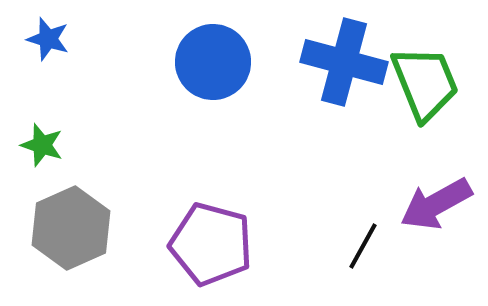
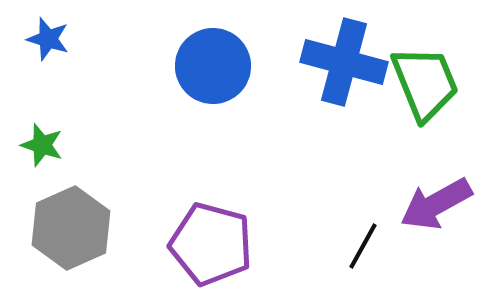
blue circle: moved 4 px down
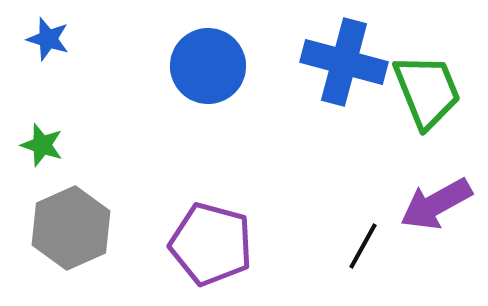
blue circle: moved 5 px left
green trapezoid: moved 2 px right, 8 px down
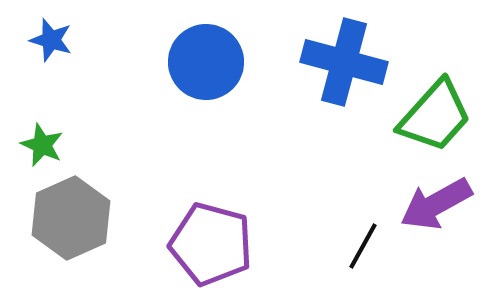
blue star: moved 3 px right, 1 px down
blue circle: moved 2 px left, 4 px up
green trapezoid: moved 8 px right, 25 px down; rotated 64 degrees clockwise
green star: rotated 6 degrees clockwise
gray hexagon: moved 10 px up
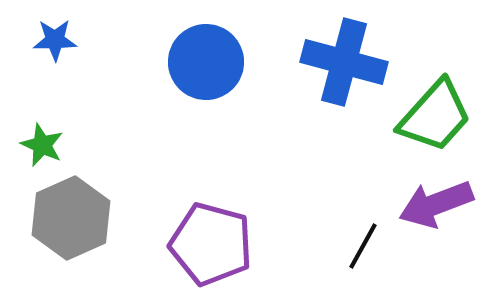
blue star: moved 4 px right; rotated 18 degrees counterclockwise
purple arrow: rotated 8 degrees clockwise
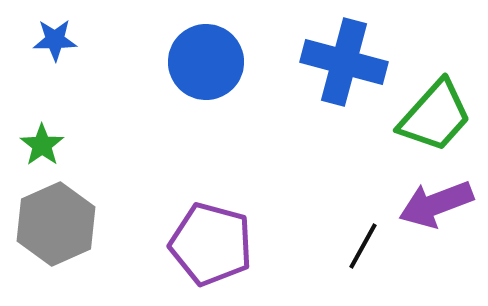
green star: rotated 12 degrees clockwise
gray hexagon: moved 15 px left, 6 px down
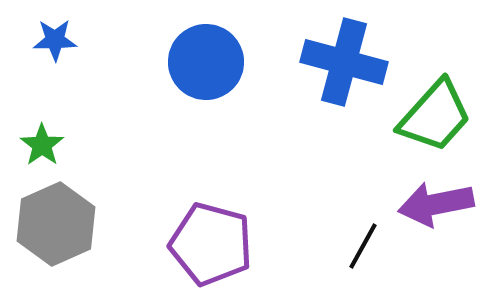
purple arrow: rotated 10 degrees clockwise
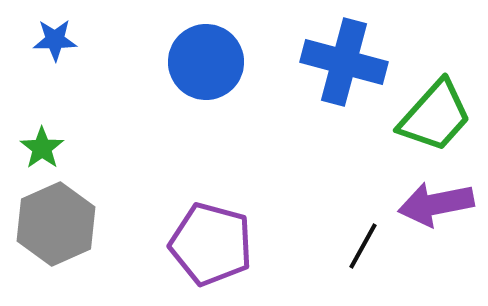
green star: moved 3 px down
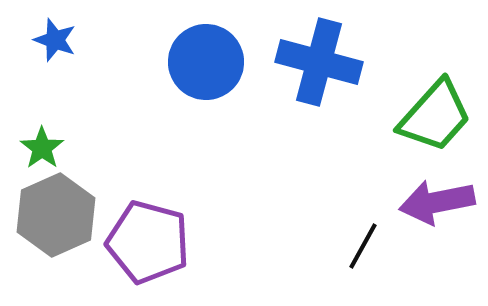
blue star: rotated 21 degrees clockwise
blue cross: moved 25 px left
purple arrow: moved 1 px right, 2 px up
gray hexagon: moved 9 px up
purple pentagon: moved 63 px left, 2 px up
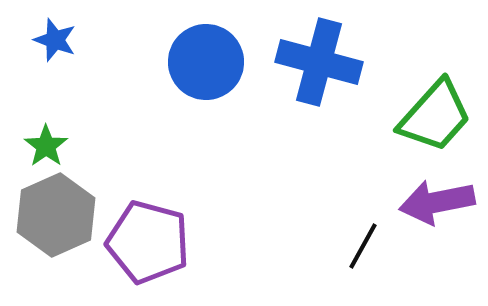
green star: moved 4 px right, 2 px up
